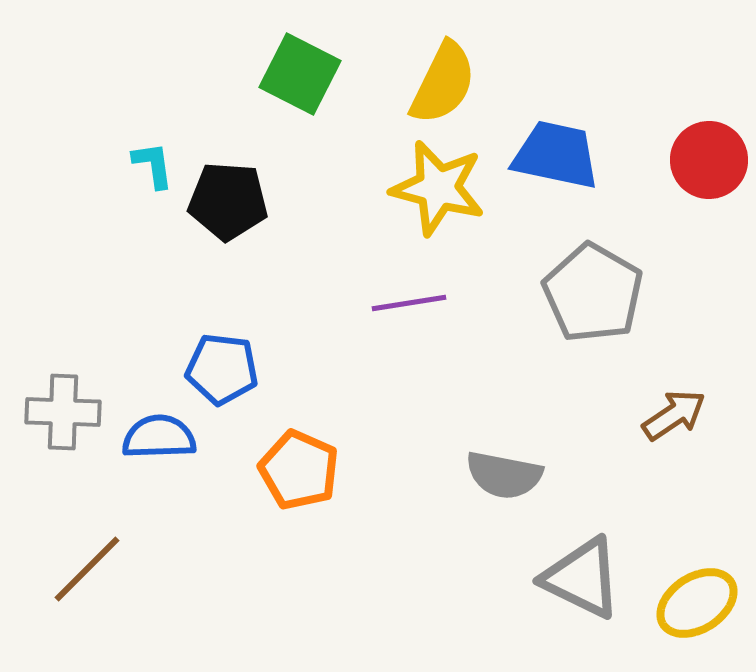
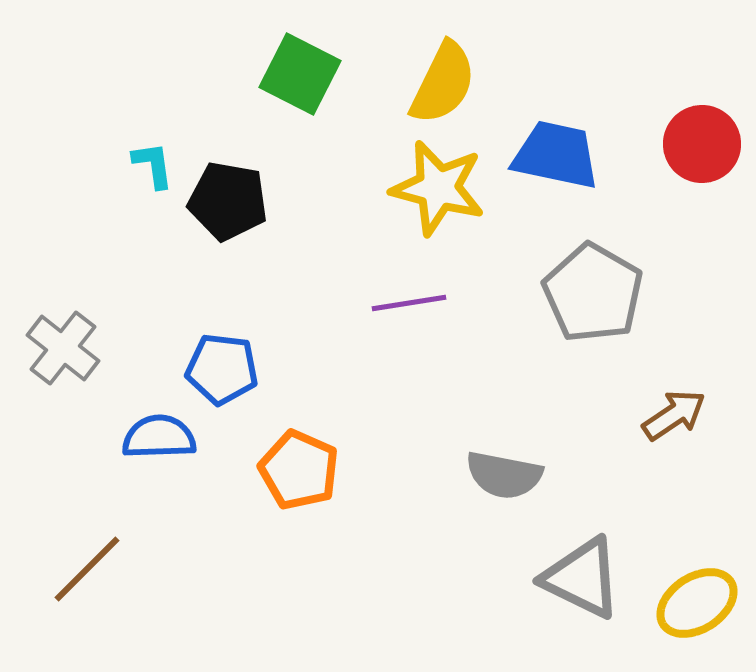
red circle: moved 7 px left, 16 px up
black pentagon: rotated 6 degrees clockwise
gray cross: moved 64 px up; rotated 36 degrees clockwise
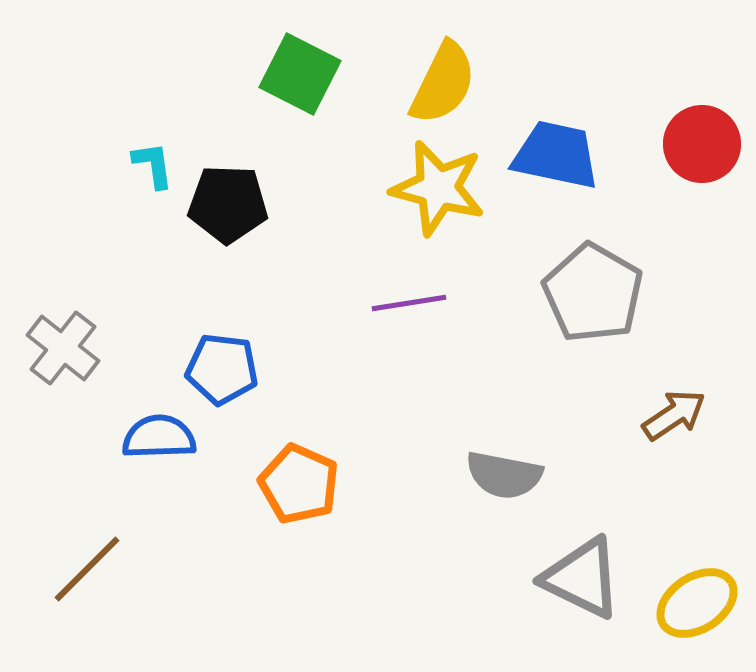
black pentagon: moved 3 px down; rotated 8 degrees counterclockwise
orange pentagon: moved 14 px down
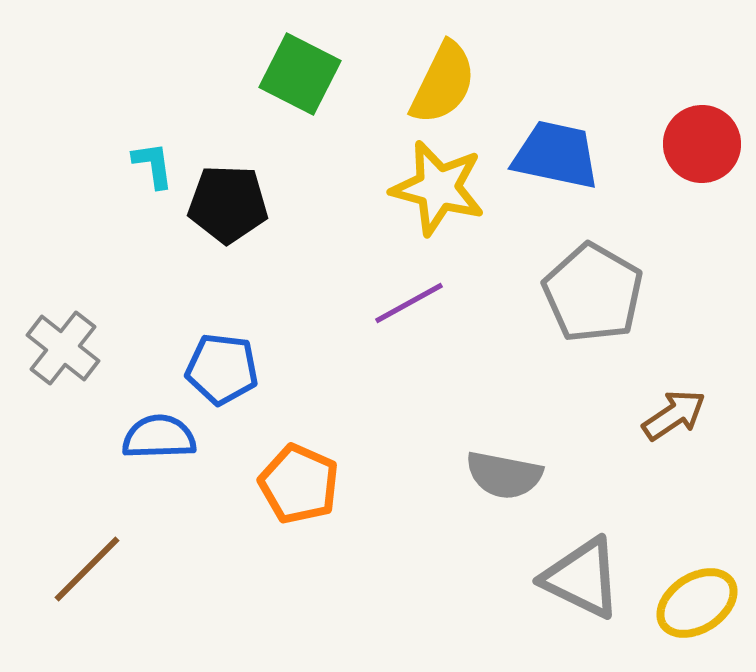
purple line: rotated 20 degrees counterclockwise
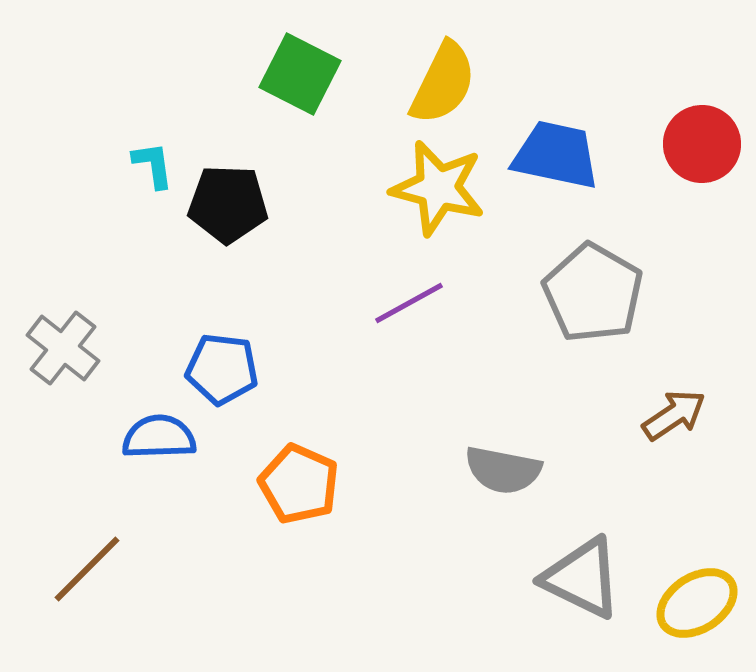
gray semicircle: moved 1 px left, 5 px up
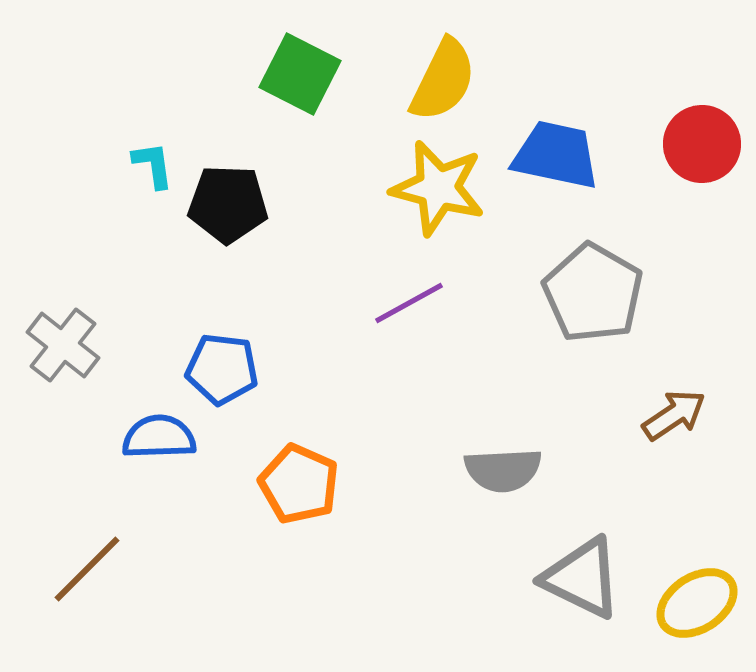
yellow semicircle: moved 3 px up
gray cross: moved 3 px up
gray semicircle: rotated 14 degrees counterclockwise
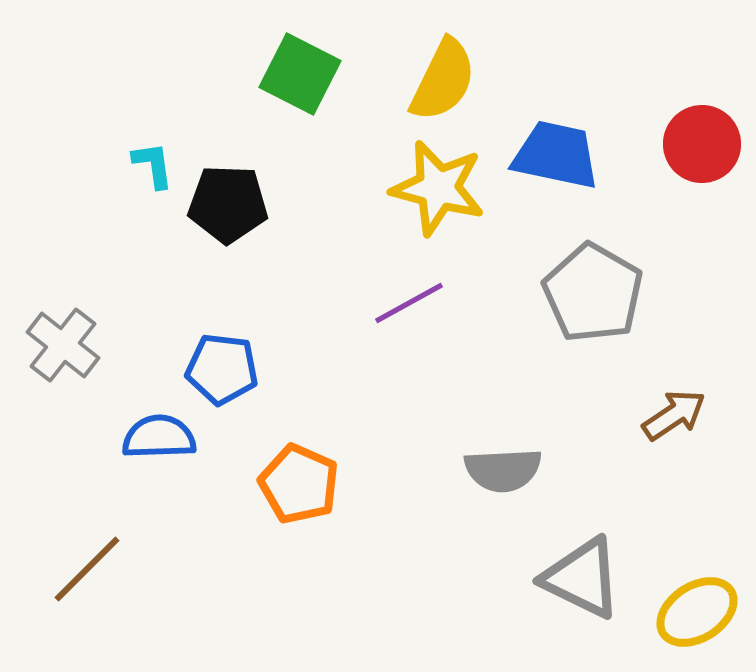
yellow ellipse: moved 9 px down
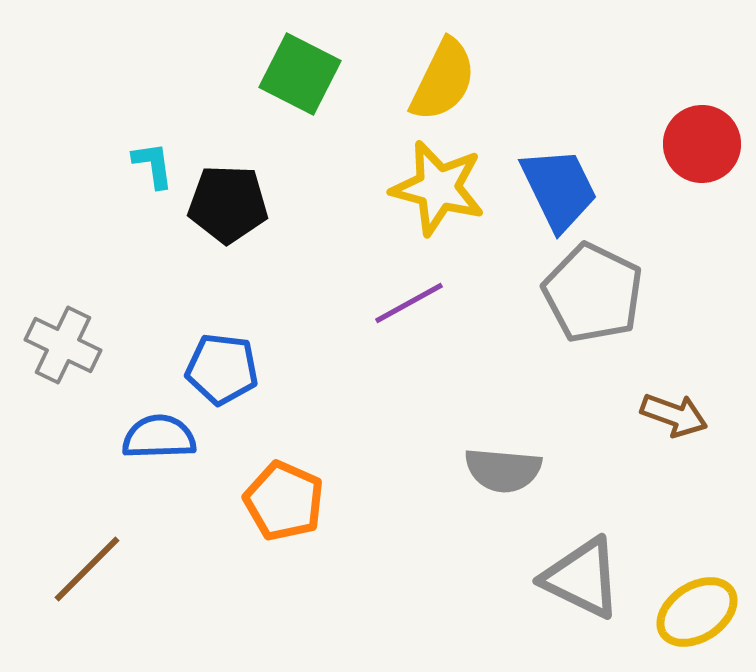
blue trapezoid: moved 3 px right, 34 px down; rotated 52 degrees clockwise
gray pentagon: rotated 4 degrees counterclockwise
gray cross: rotated 12 degrees counterclockwise
brown arrow: rotated 54 degrees clockwise
gray semicircle: rotated 8 degrees clockwise
orange pentagon: moved 15 px left, 17 px down
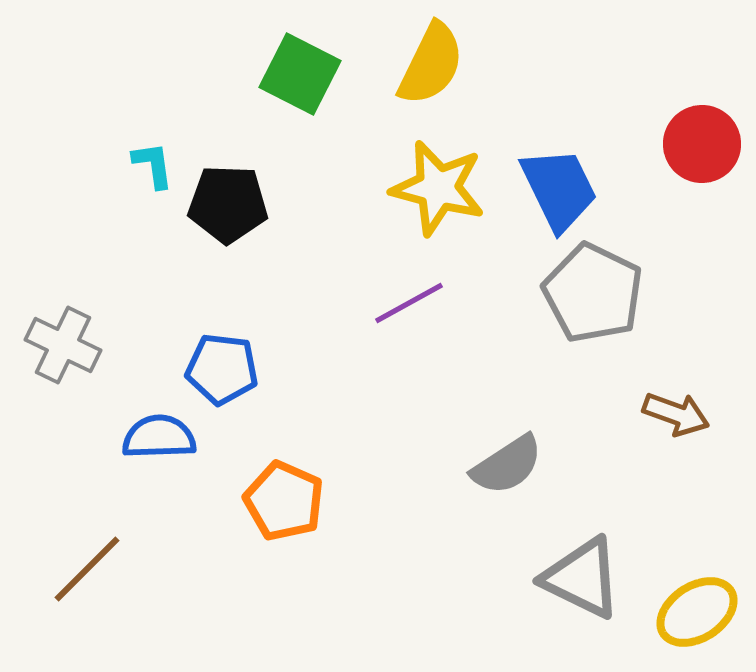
yellow semicircle: moved 12 px left, 16 px up
brown arrow: moved 2 px right, 1 px up
gray semicircle: moved 4 px right, 5 px up; rotated 38 degrees counterclockwise
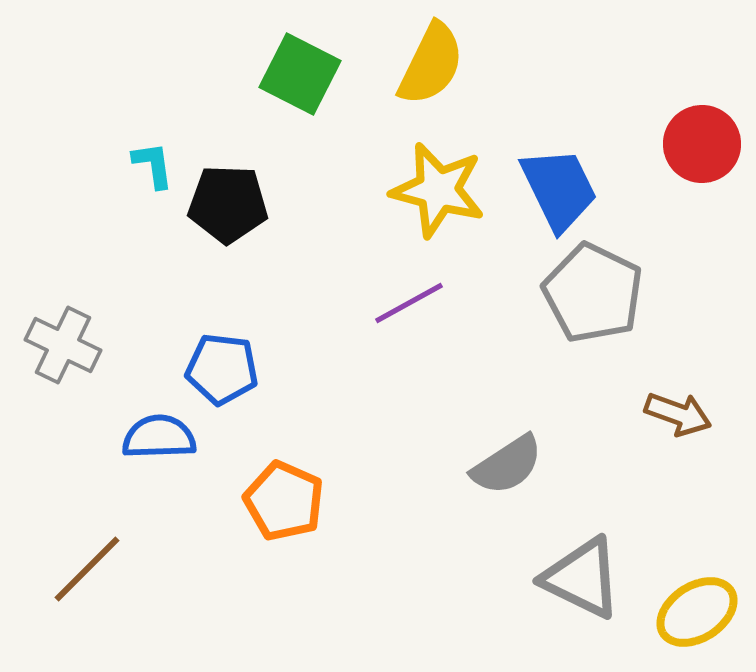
yellow star: moved 2 px down
brown arrow: moved 2 px right
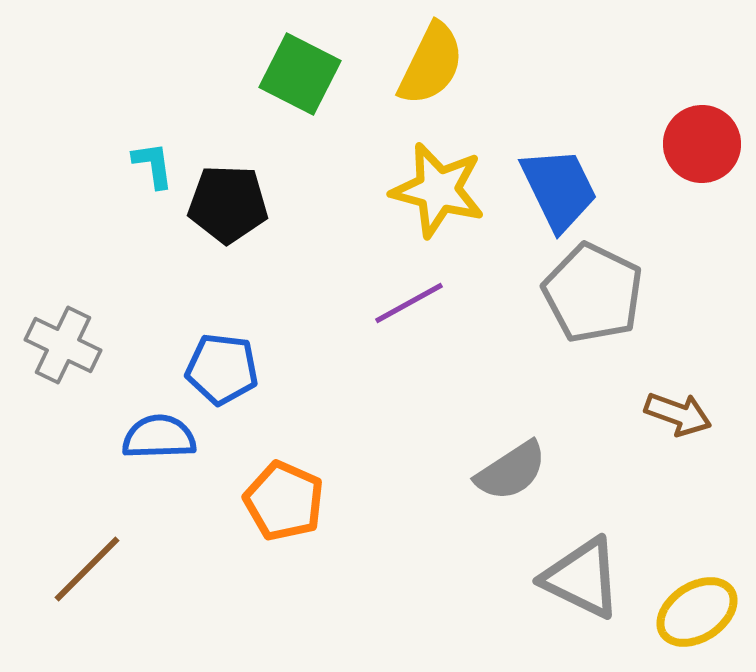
gray semicircle: moved 4 px right, 6 px down
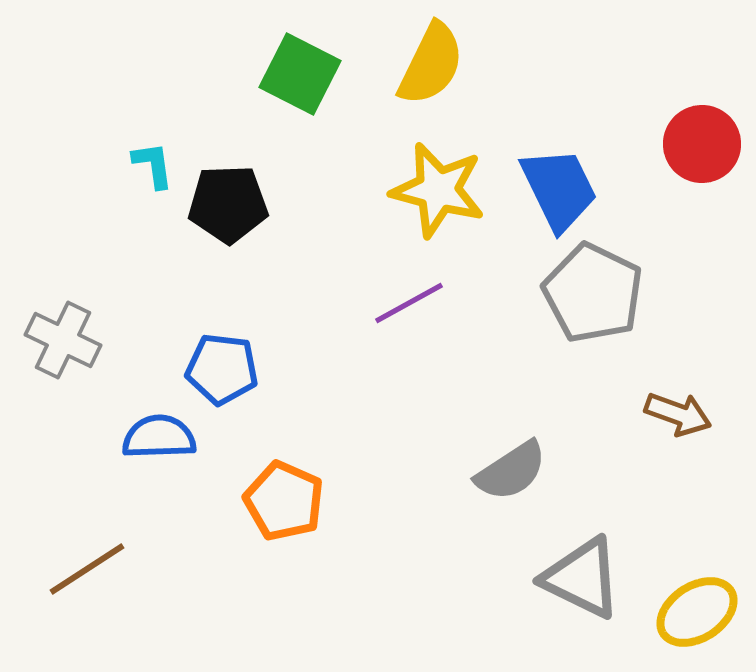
black pentagon: rotated 4 degrees counterclockwise
gray cross: moved 5 px up
brown line: rotated 12 degrees clockwise
